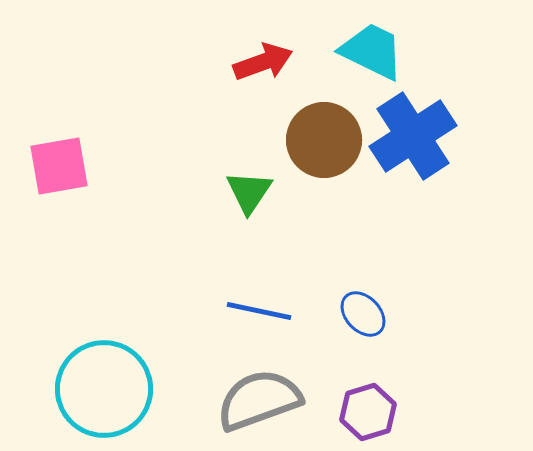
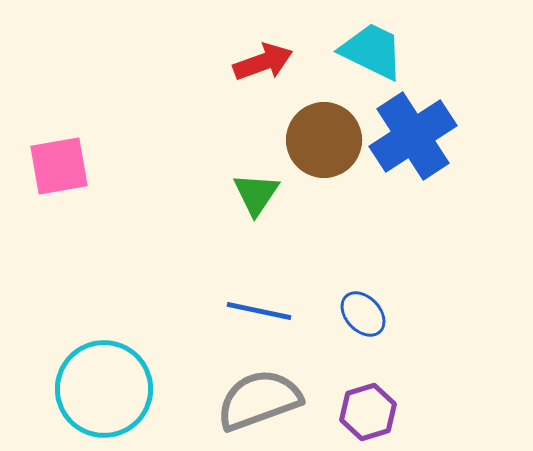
green triangle: moved 7 px right, 2 px down
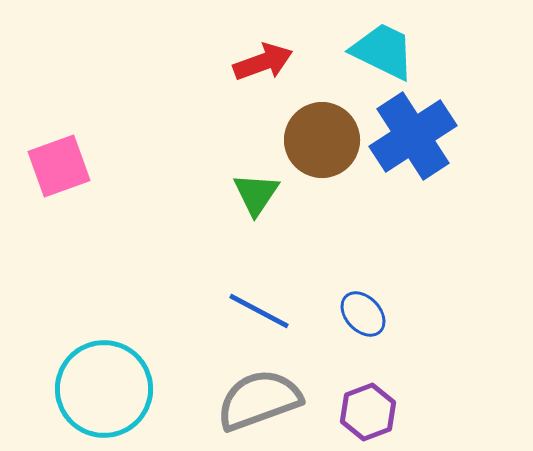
cyan trapezoid: moved 11 px right
brown circle: moved 2 px left
pink square: rotated 10 degrees counterclockwise
blue line: rotated 16 degrees clockwise
purple hexagon: rotated 4 degrees counterclockwise
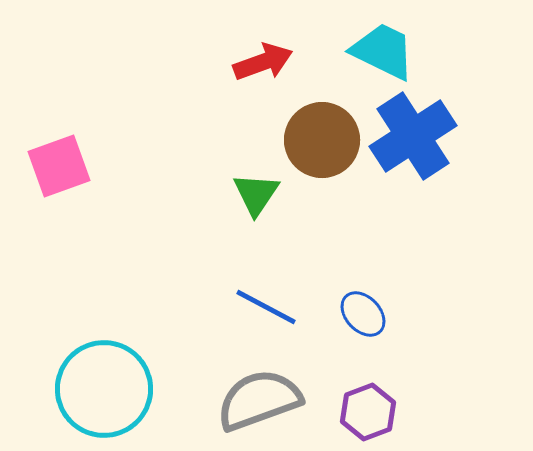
blue line: moved 7 px right, 4 px up
